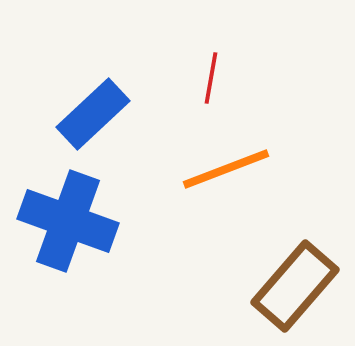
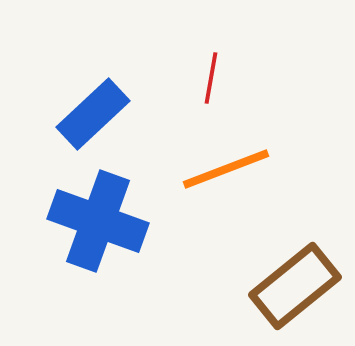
blue cross: moved 30 px right
brown rectangle: rotated 10 degrees clockwise
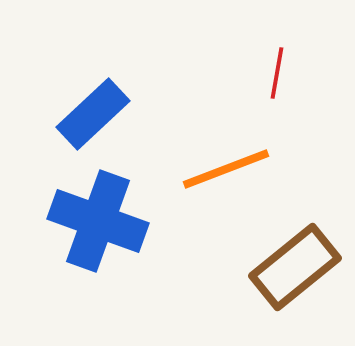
red line: moved 66 px right, 5 px up
brown rectangle: moved 19 px up
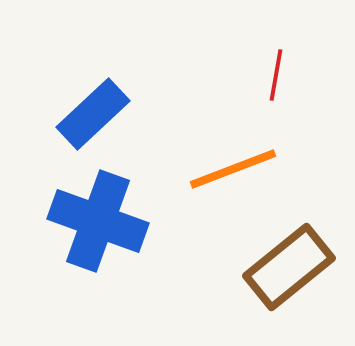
red line: moved 1 px left, 2 px down
orange line: moved 7 px right
brown rectangle: moved 6 px left
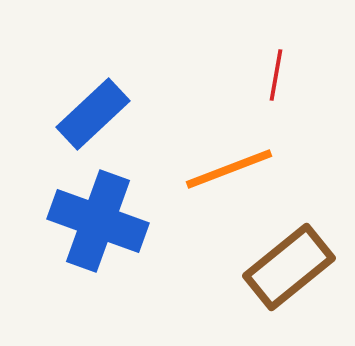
orange line: moved 4 px left
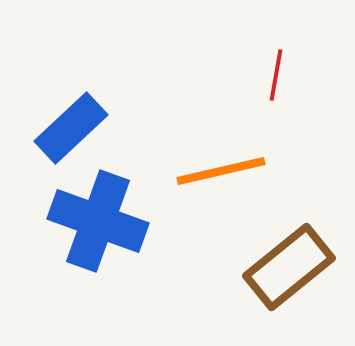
blue rectangle: moved 22 px left, 14 px down
orange line: moved 8 px left, 2 px down; rotated 8 degrees clockwise
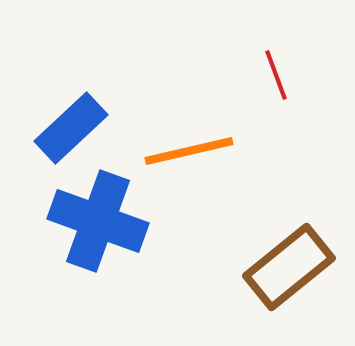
red line: rotated 30 degrees counterclockwise
orange line: moved 32 px left, 20 px up
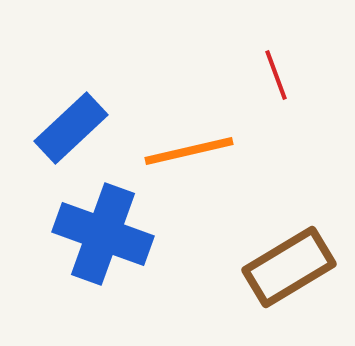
blue cross: moved 5 px right, 13 px down
brown rectangle: rotated 8 degrees clockwise
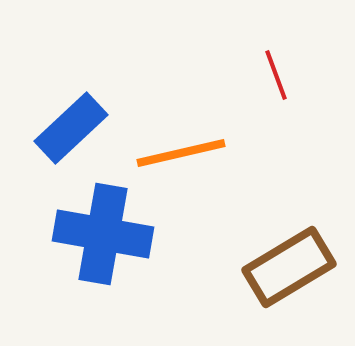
orange line: moved 8 px left, 2 px down
blue cross: rotated 10 degrees counterclockwise
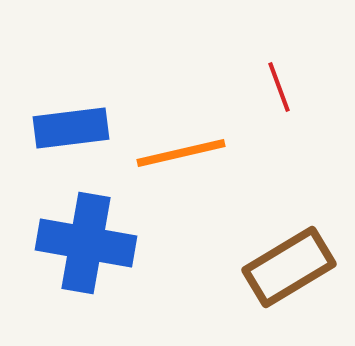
red line: moved 3 px right, 12 px down
blue rectangle: rotated 36 degrees clockwise
blue cross: moved 17 px left, 9 px down
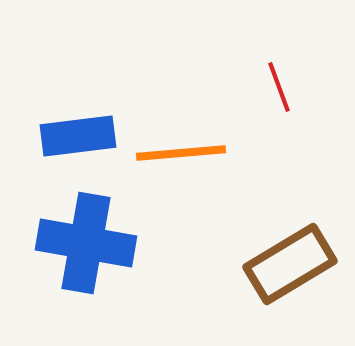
blue rectangle: moved 7 px right, 8 px down
orange line: rotated 8 degrees clockwise
brown rectangle: moved 1 px right, 3 px up
